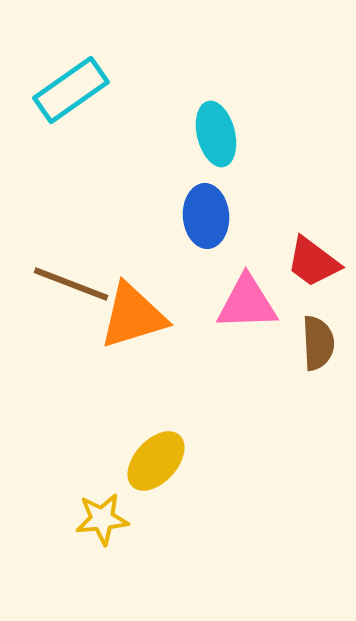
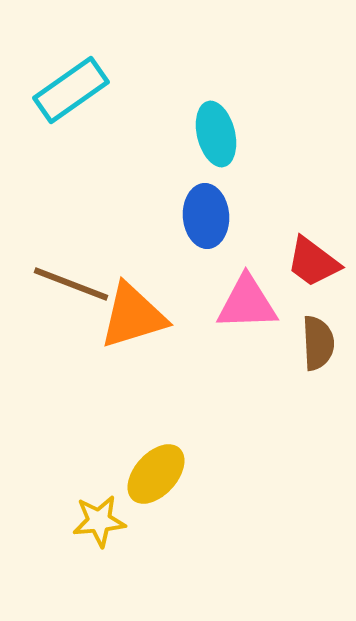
yellow ellipse: moved 13 px down
yellow star: moved 3 px left, 2 px down
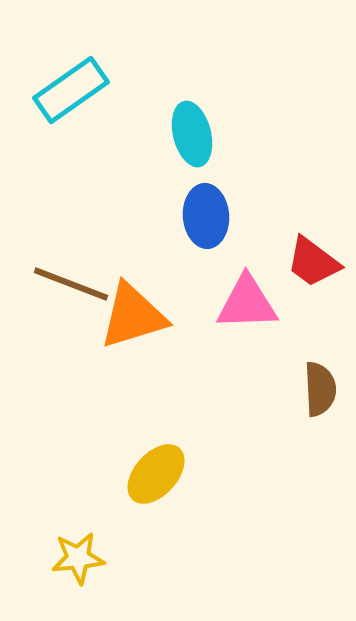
cyan ellipse: moved 24 px left
brown semicircle: moved 2 px right, 46 px down
yellow star: moved 21 px left, 37 px down
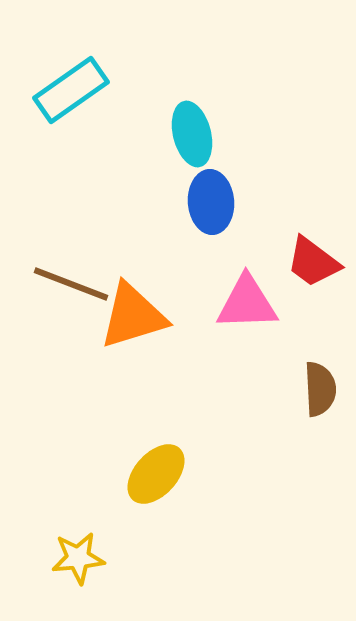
blue ellipse: moved 5 px right, 14 px up
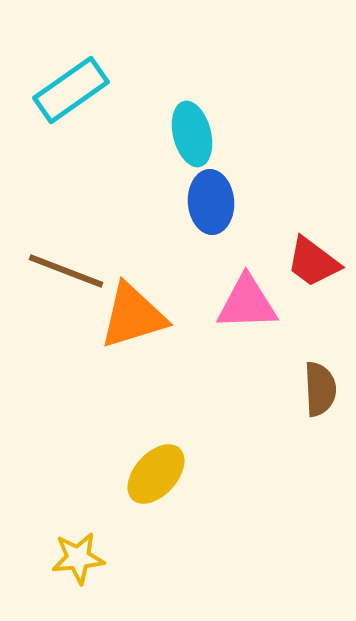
brown line: moved 5 px left, 13 px up
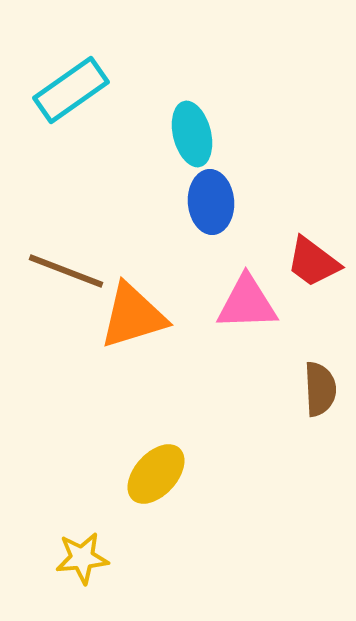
yellow star: moved 4 px right
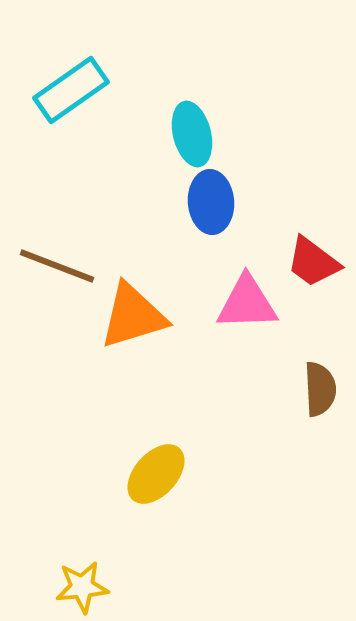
brown line: moved 9 px left, 5 px up
yellow star: moved 29 px down
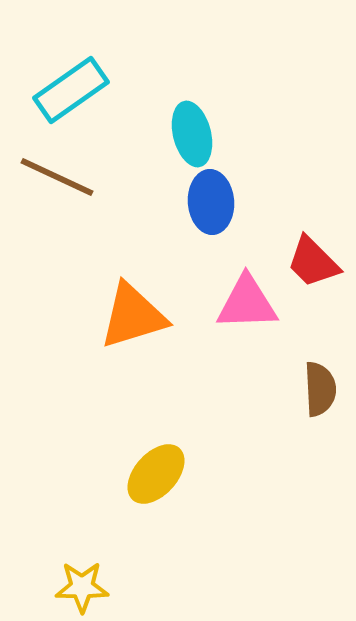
red trapezoid: rotated 8 degrees clockwise
brown line: moved 89 px up; rotated 4 degrees clockwise
yellow star: rotated 6 degrees clockwise
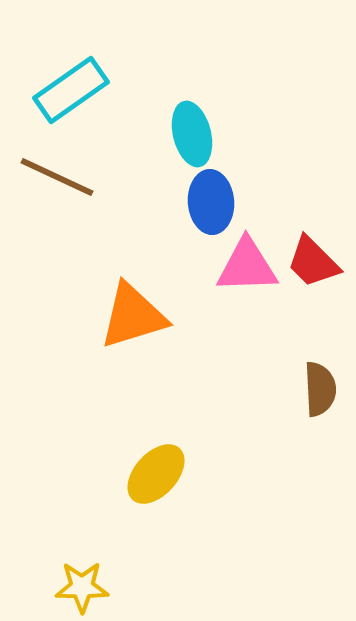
pink triangle: moved 37 px up
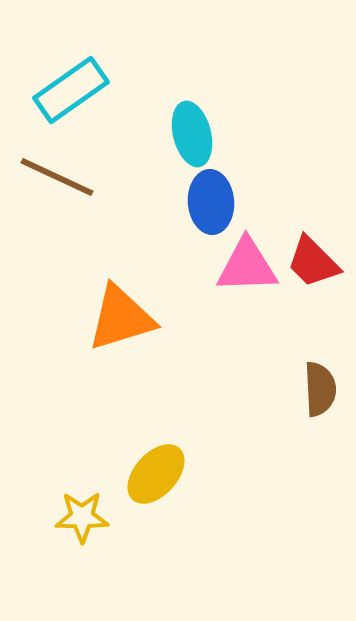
orange triangle: moved 12 px left, 2 px down
yellow star: moved 70 px up
